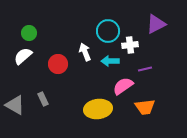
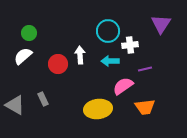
purple triangle: moved 5 px right; rotated 30 degrees counterclockwise
white arrow: moved 5 px left, 3 px down; rotated 18 degrees clockwise
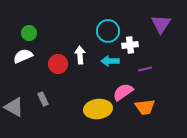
white semicircle: rotated 18 degrees clockwise
pink semicircle: moved 6 px down
gray triangle: moved 1 px left, 2 px down
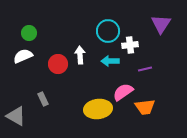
gray triangle: moved 2 px right, 9 px down
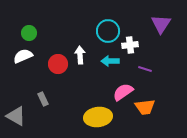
purple line: rotated 32 degrees clockwise
yellow ellipse: moved 8 px down
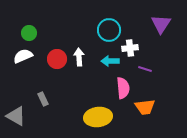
cyan circle: moved 1 px right, 1 px up
white cross: moved 3 px down
white arrow: moved 1 px left, 2 px down
red circle: moved 1 px left, 5 px up
pink semicircle: moved 4 px up; rotated 120 degrees clockwise
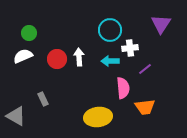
cyan circle: moved 1 px right
purple line: rotated 56 degrees counterclockwise
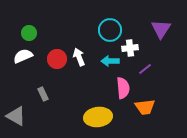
purple triangle: moved 5 px down
white arrow: rotated 18 degrees counterclockwise
gray rectangle: moved 5 px up
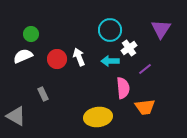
green circle: moved 2 px right, 1 px down
white cross: moved 1 px left; rotated 28 degrees counterclockwise
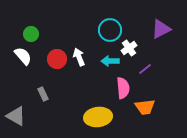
purple triangle: rotated 30 degrees clockwise
white semicircle: rotated 72 degrees clockwise
